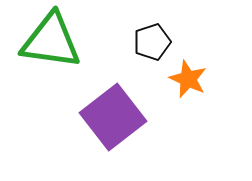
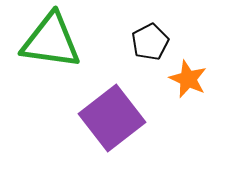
black pentagon: moved 2 px left; rotated 9 degrees counterclockwise
purple square: moved 1 px left, 1 px down
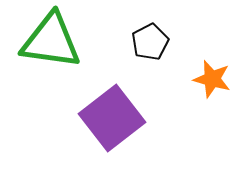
orange star: moved 24 px right; rotated 9 degrees counterclockwise
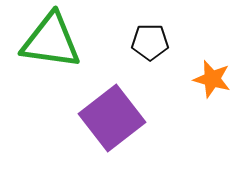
black pentagon: rotated 27 degrees clockwise
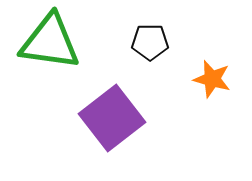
green triangle: moved 1 px left, 1 px down
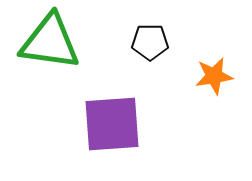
orange star: moved 2 px right, 3 px up; rotated 24 degrees counterclockwise
purple square: moved 6 px down; rotated 34 degrees clockwise
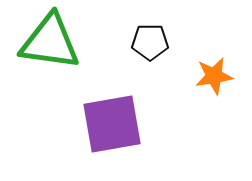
purple square: rotated 6 degrees counterclockwise
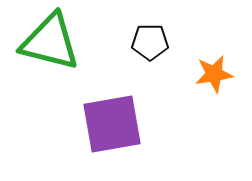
green triangle: rotated 6 degrees clockwise
orange star: moved 2 px up
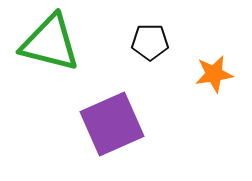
green triangle: moved 1 px down
purple square: rotated 14 degrees counterclockwise
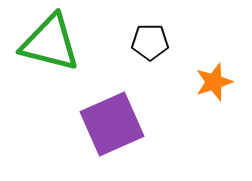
orange star: moved 8 px down; rotated 9 degrees counterclockwise
